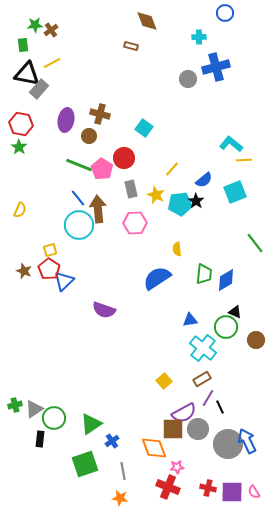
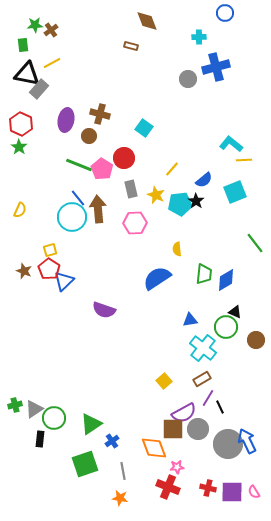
red hexagon at (21, 124): rotated 15 degrees clockwise
cyan circle at (79, 225): moved 7 px left, 8 px up
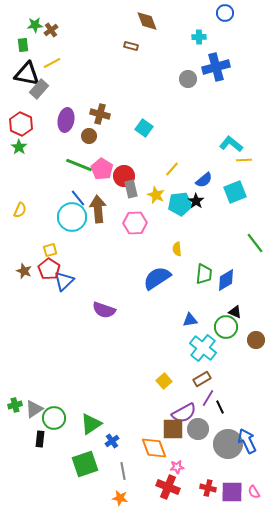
red circle at (124, 158): moved 18 px down
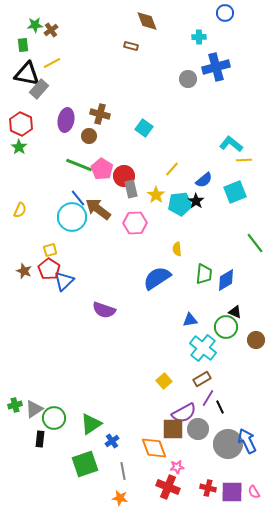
yellow star at (156, 195): rotated 12 degrees clockwise
brown arrow at (98, 209): rotated 48 degrees counterclockwise
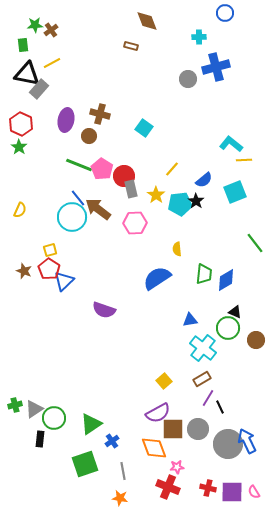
green circle at (226, 327): moved 2 px right, 1 px down
purple semicircle at (184, 413): moved 26 px left
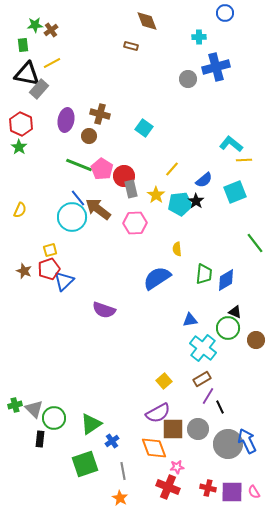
red pentagon at (49, 269): rotated 20 degrees clockwise
purple line at (208, 398): moved 2 px up
gray triangle at (34, 409): rotated 42 degrees counterclockwise
orange star at (120, 498): rotated 21 degrees clockwise
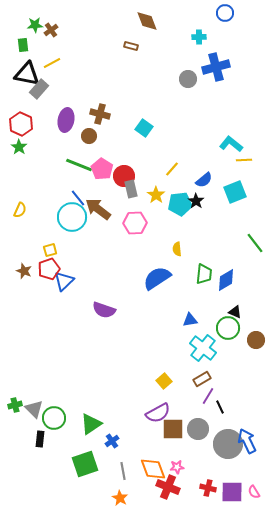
orange diamond at (154, 448): moved 1 px left, 21 px down
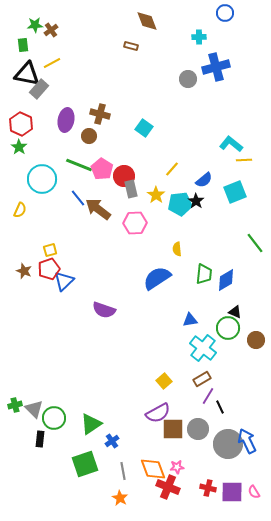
cyan circle at (72, 217): moved 30 px left, 38 px up
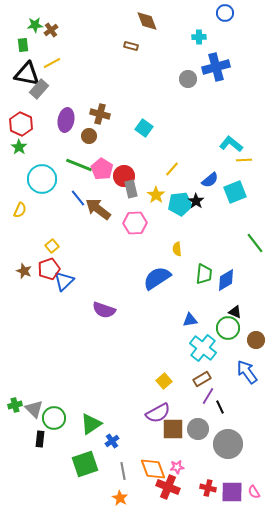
blue semicircle at (204, 180): moved 6 px right
yellow square at (50, 250): moved 2 px right, 4 px up; rotated 24 degrees counterclockwise
blue arrow at (247, 441): moved 69 px up; rotated 10 degrees counterclockwise
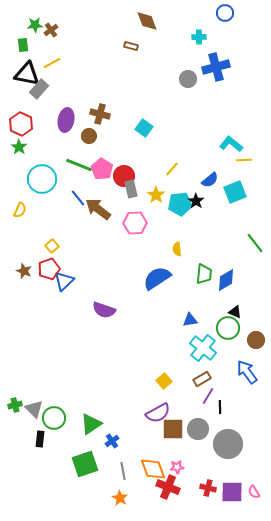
black line at (220, 407): rotated 24 degrees clockwise
